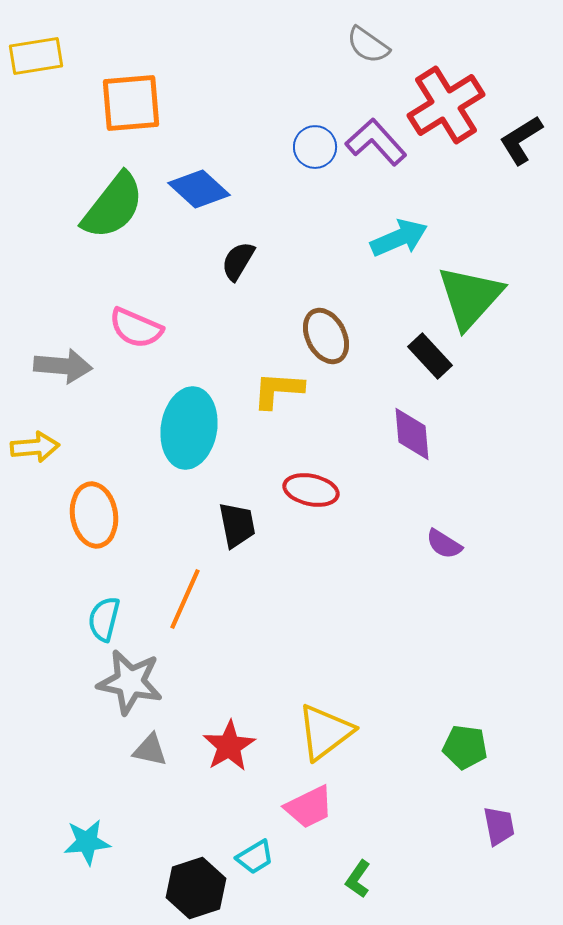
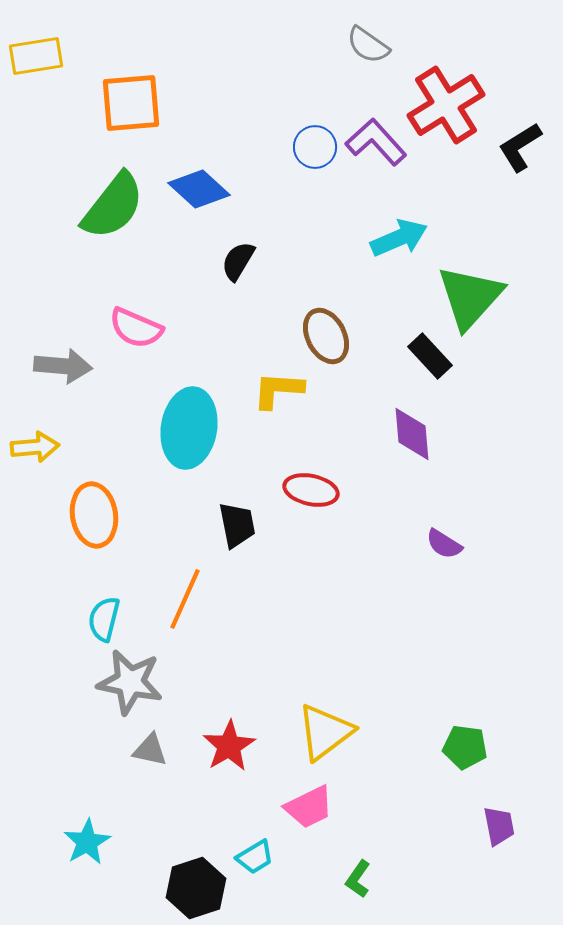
black L-shape: moved 1 px left, 7 px down
cyan star: rotated 24 degrees counterclockwise
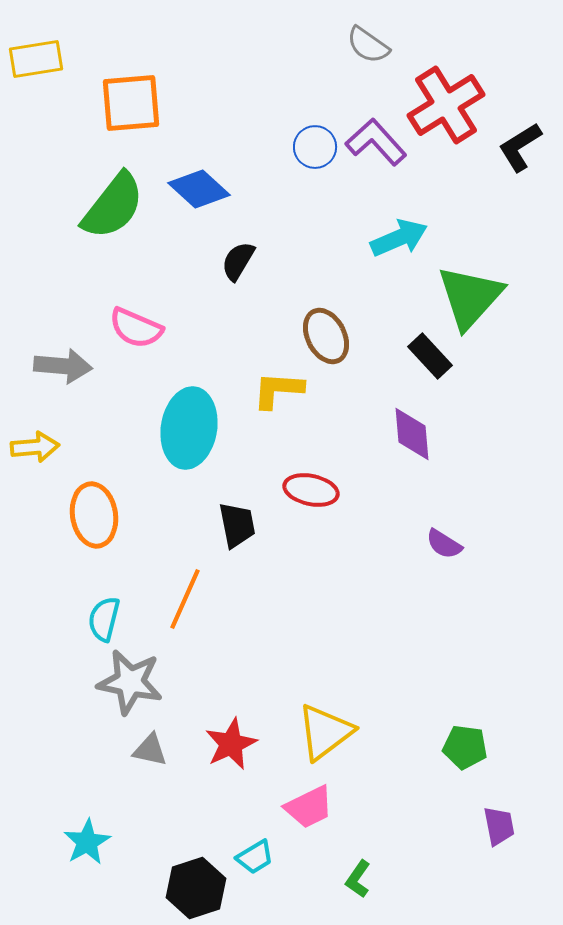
yellow rectangle: moved 3 px down
red star: moved 2 px right, 2 px up; rotated 6 degrees clockwise
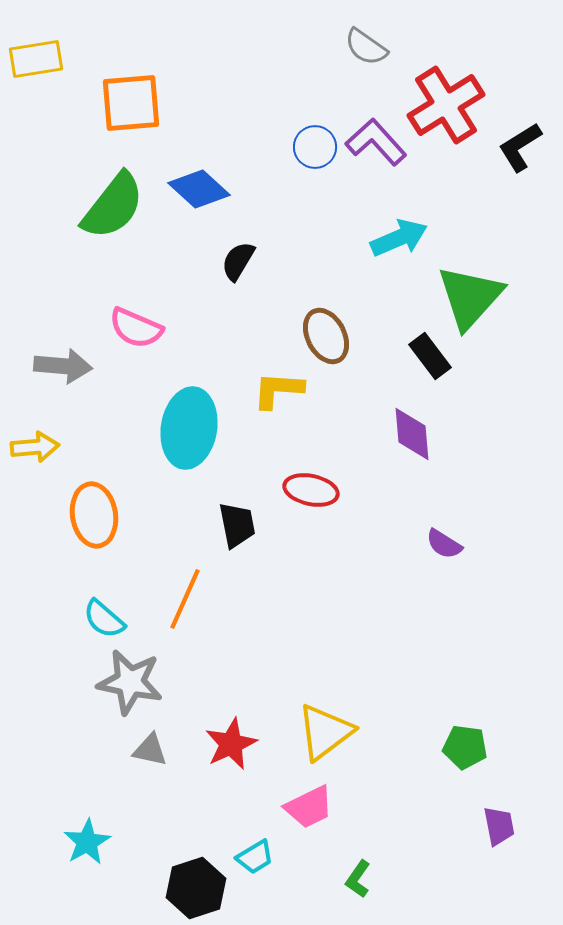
gray semicircle: moved 2 px left, 2 px down
black rectangle: rotated 6 degrees clockwise
cyan semicircle: rotated 63 degrees counterclockwise
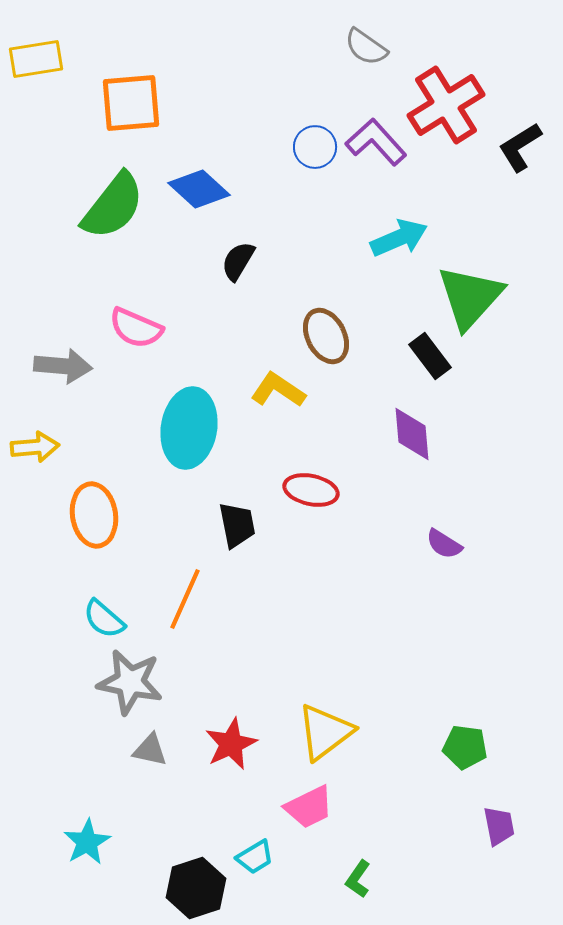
yellow L-shape: rotated 30 degrees clockwise
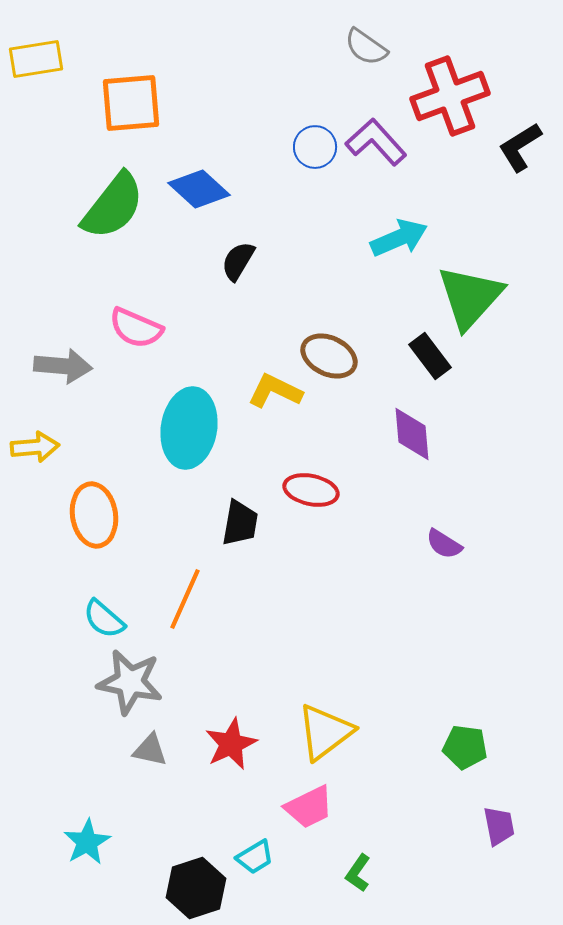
red cross: moved 4 px right, 9 px up; rotated 12 degrees clockwise
brown ellipse: moved 3 px right, 20 px down; rotated 38 degrees counterclockwise
yellow L-shape: moved 3 px left, 1 px down; rotated 8 degrees counterclockwise
black trapezoid: moved 3 px right, 2 px up; rotated 21 degrees clockwise
green L-shape: moved 6 px up
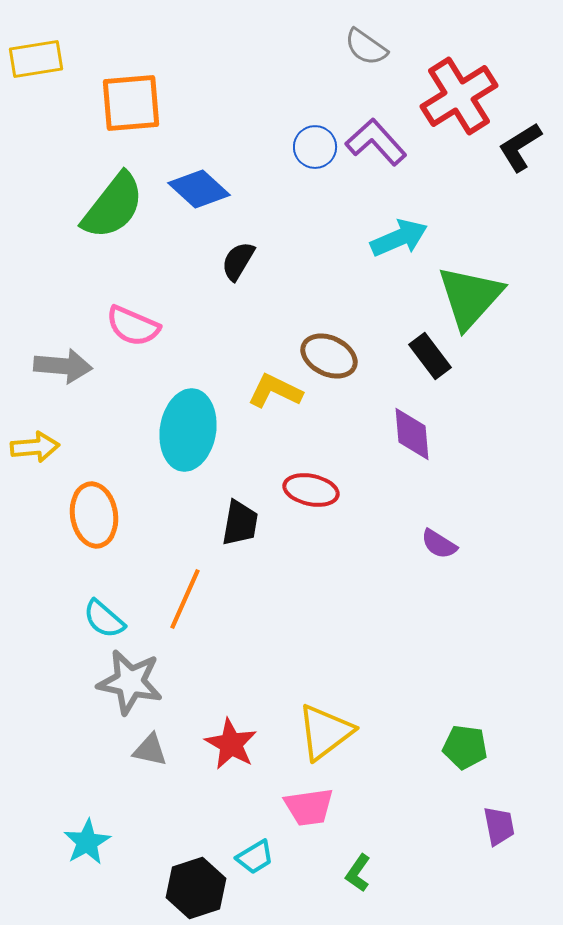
red cross: moved 9 px right; rotated 12 degrees counterclockwise
pink semicircle: moved 3 px left, 2 px up
cyan ellipse: moved 1 px left, 2 px down
purple semicircle: moved 5 px left
red star: rotated 18 degrees counterclockwise
pink trapezoid: rotated 18 degrees clockwise
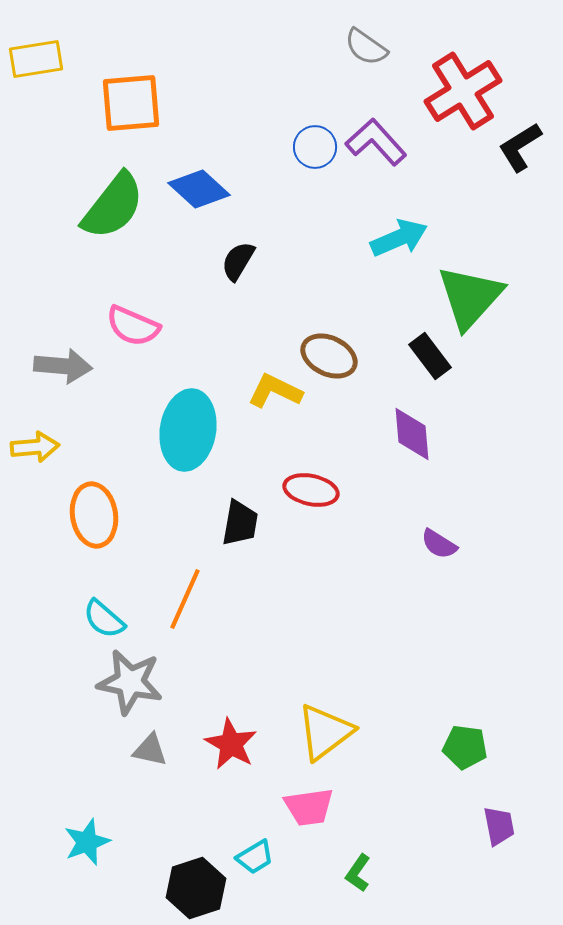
red cross: moved 4 px right, 5 px up
cyan star: rotated 9 degrees clockwise
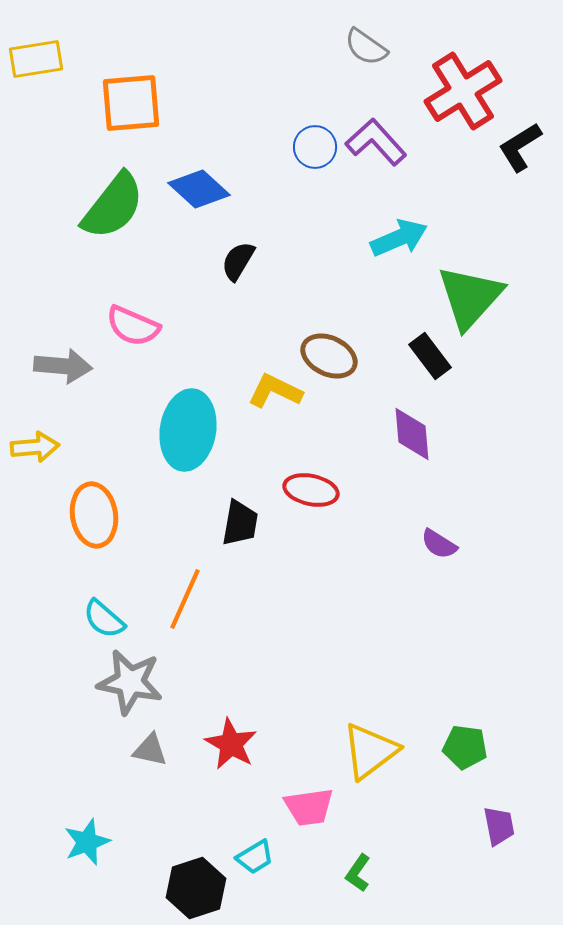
yellow triangle: moved 45 px right, 19 px down
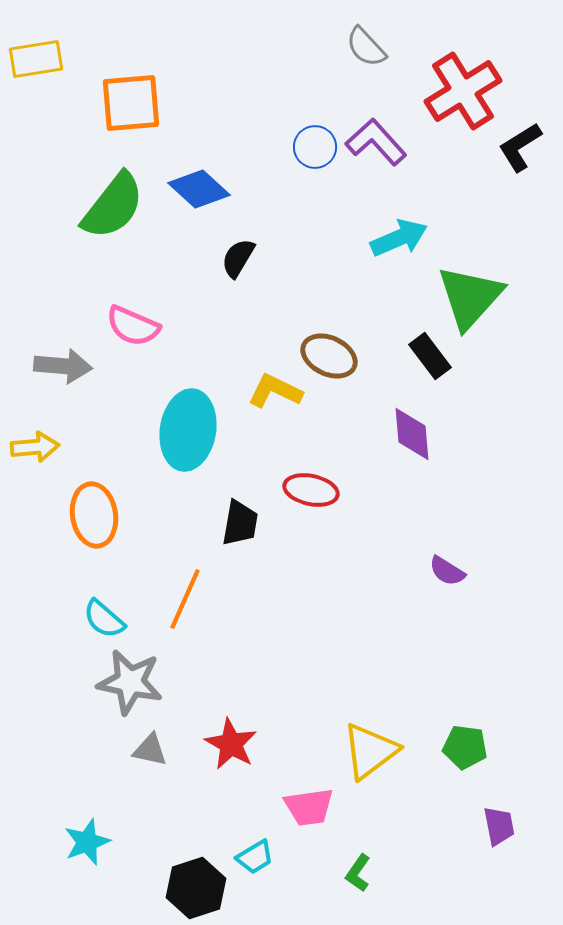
gray semicircle: rotated 12 degrees clockwise
black semicircle: moved 3 px up
purple semicircle: moved 8 px right, 27 px down
